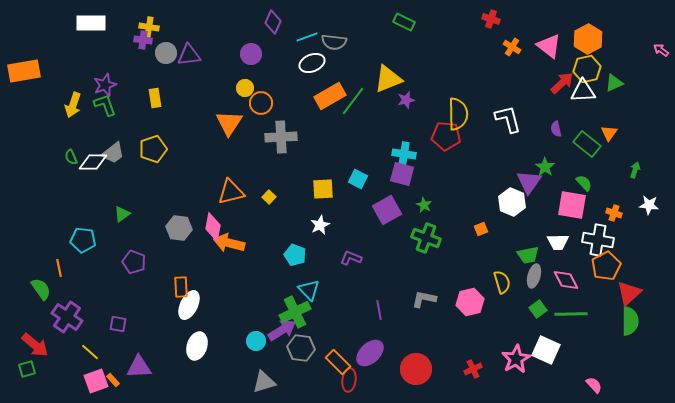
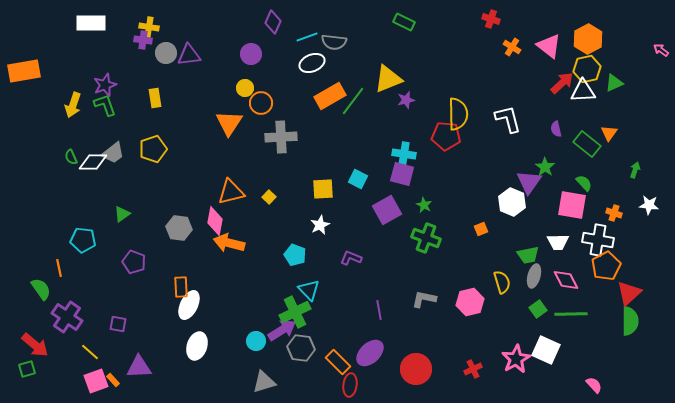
pink diamond at (213, 227): moved 2 px right, 6 px up
red ellipse at (349, 380): moved 1 px right, 5 px down
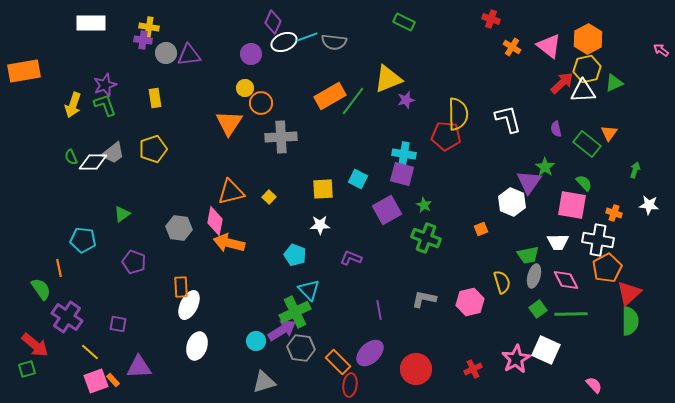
white ellipse at (312, 63): moved 28 px left, 21 px up
white star at (320, 225): rotated 24 degrees clockwise
orange pentagon at (606, 266): moved 1 px right, 2 px down
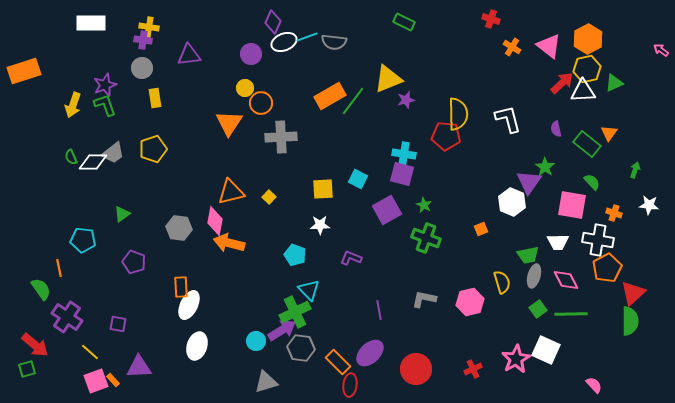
gray circle at (166, 53): moved 24 px left, 15 px down
orange rectangle at (24, 71): rotated 8 degrees counterclockwise
green semicircle at (584, 183): moved 8 px right, 1 px up
red triangle at (629, 293): moved 4 px right
gray triangle at (264, 382): moved 2 px right
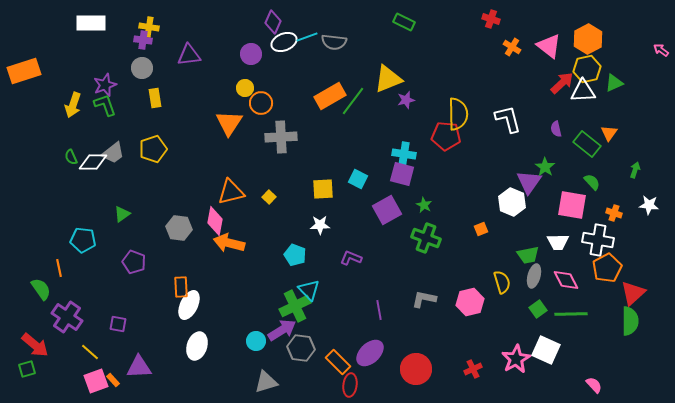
green cross at (295, 312): moved 6 px up
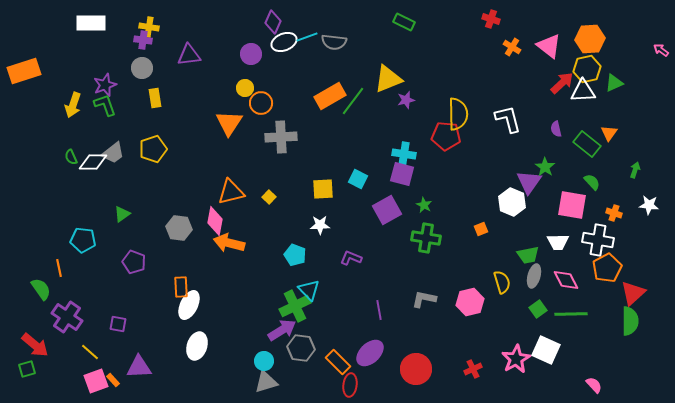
orange hexagon at (588, 39): moved 2 px right; rotated 24 degrees clockwise
green cross at (426, 238): rotated 12 degrees counterclockwise
cyan circle at (256, 341): moved 8 px right, 20 px down
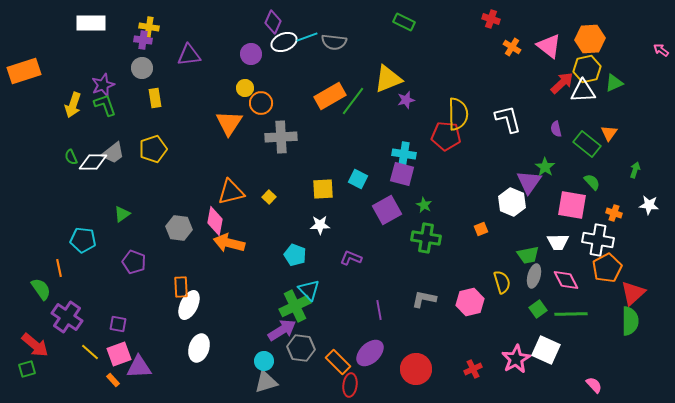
purple star at (105, 85): moved 2 px left
white ellipse at (197, 346): moved 2 px right, 2 px down
pink square at (96, 381): moved 23 px right, 27 px up
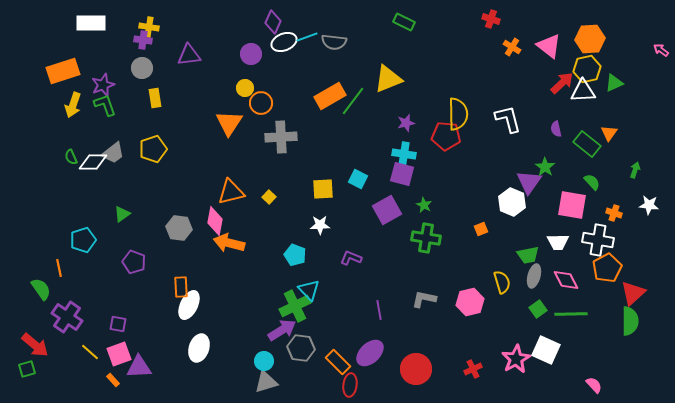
orange rectangle at (24, 71): moved 39 px right
purple star at (406, 100): moved 23 px down
cyan pentagon at (83, 240): rotated 25 degrees counterclockwise
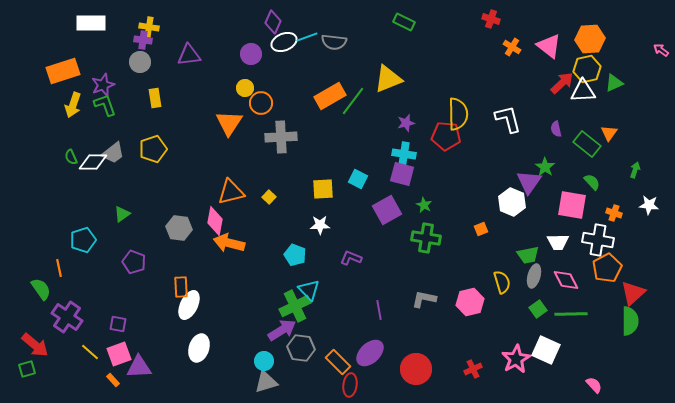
gray circle at (142, 68): moved 2 px left, 6 px up
